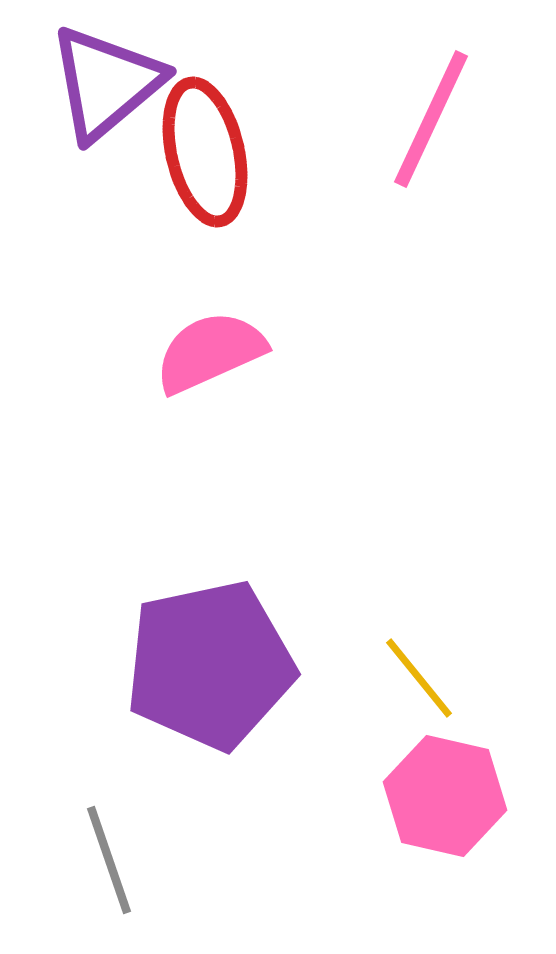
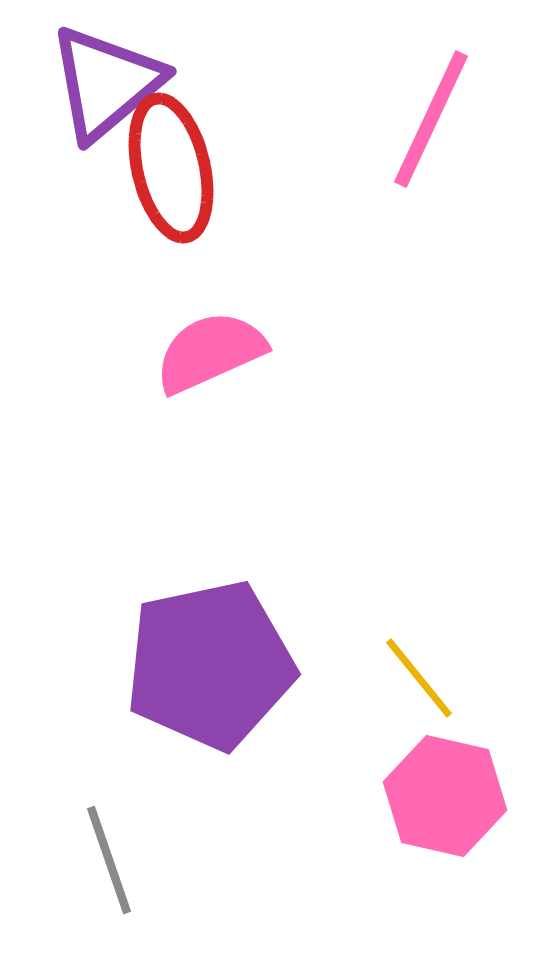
red ellipse: moved 34 px left, 16 px down
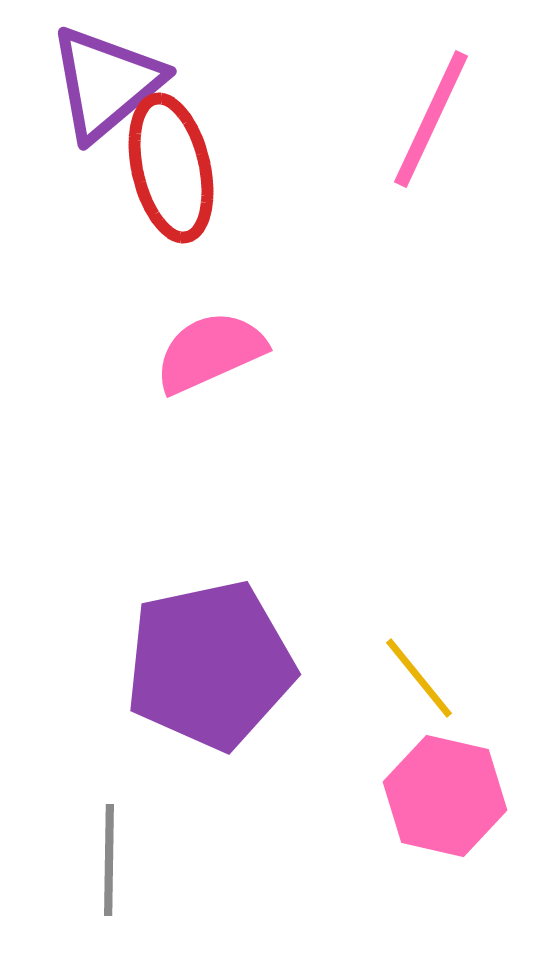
gray line: rotated 20 degrees clockwise
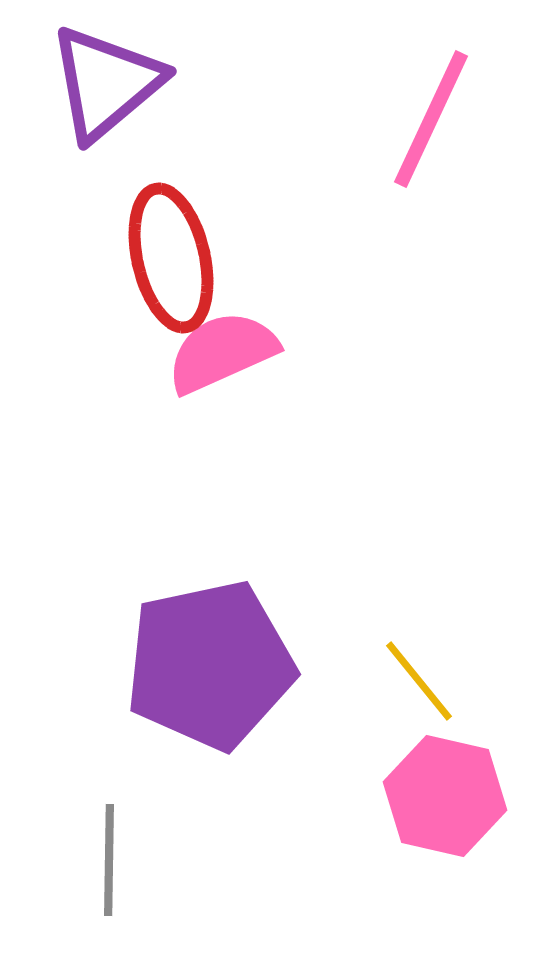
red ellipse: moved 90 px down
pink semicircle: moved 12 px right
yellow line: moved 3 px down
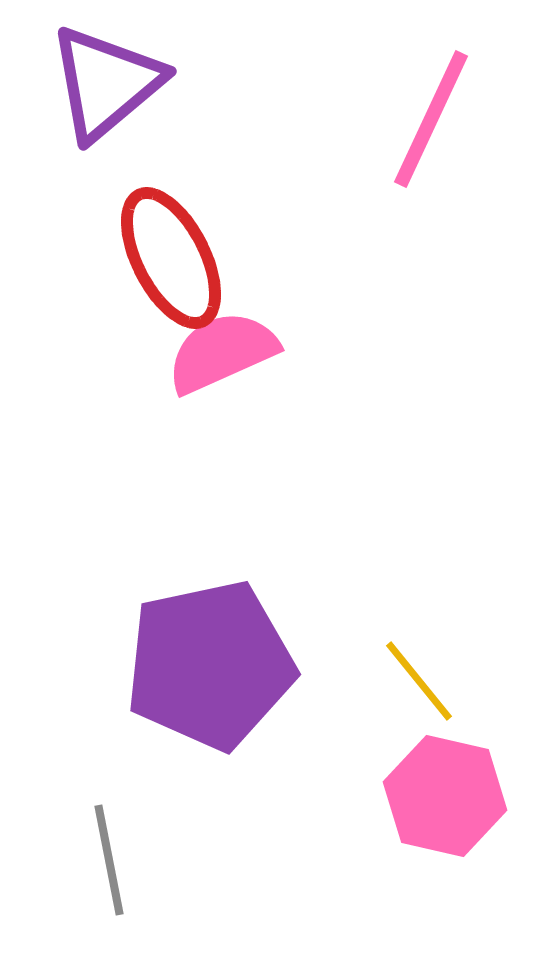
red ellipse: rotated 14 degrees counterclockwise
gray line: rotated 12 degrees counterclockwise
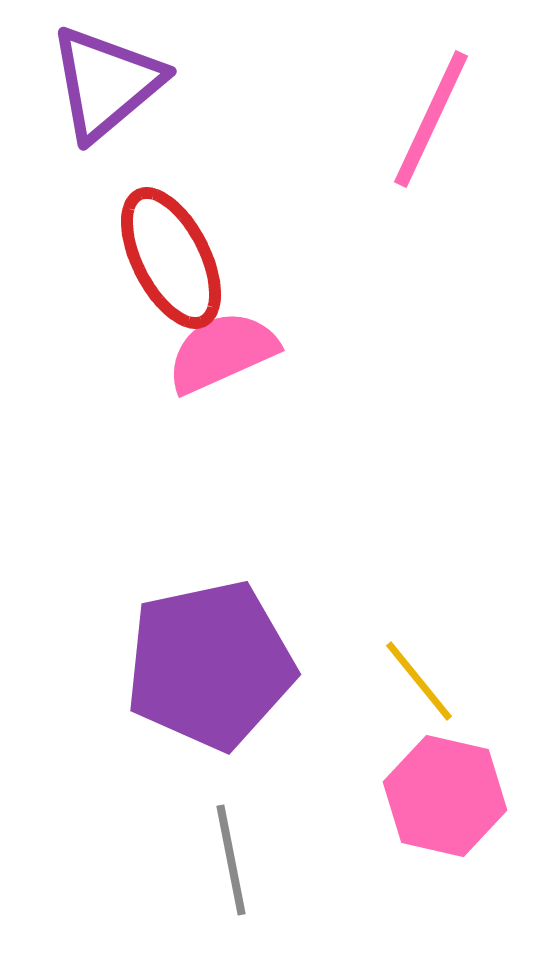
gray line: moved 122 px right
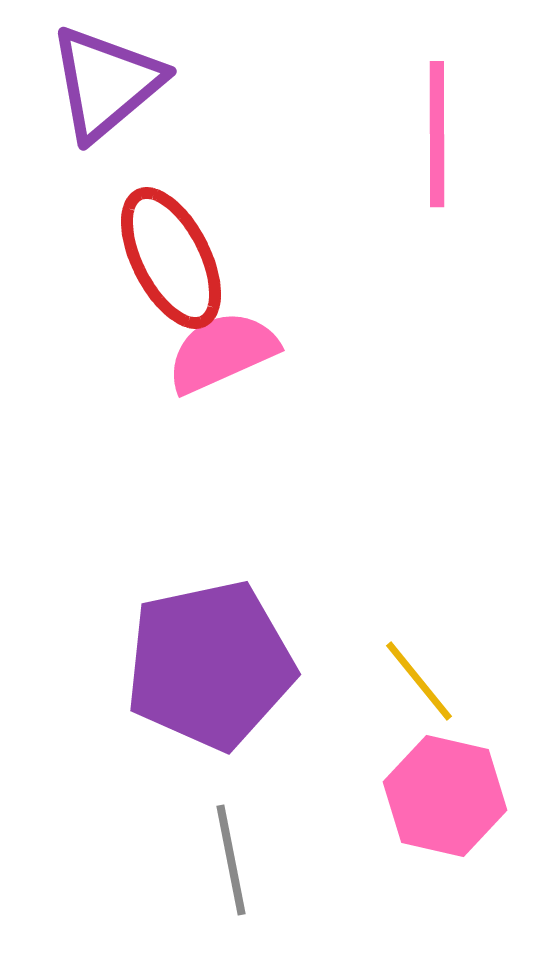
pink line: moved 6 px right, 15 px down; rotated 25 degrees counterclockwise
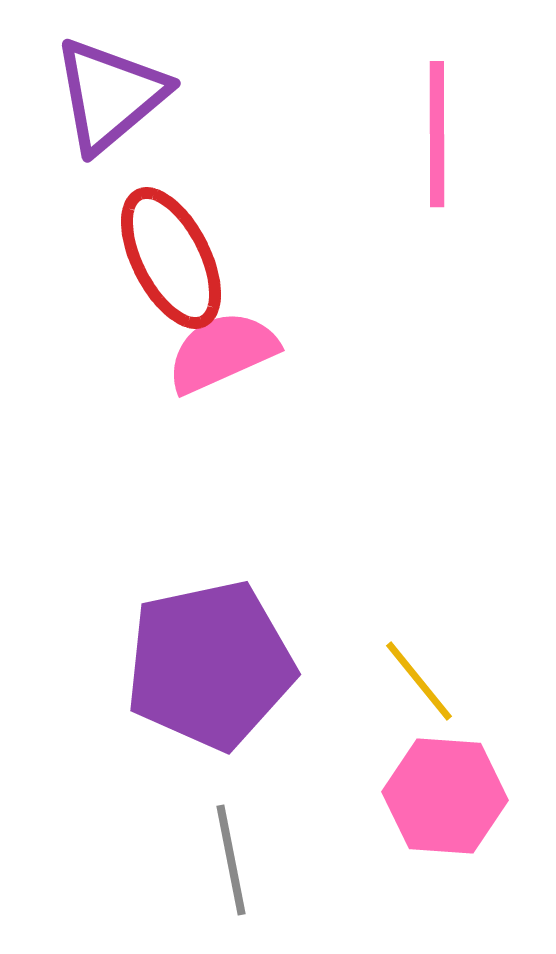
purple triangle: moved 4 px right, 12 px down
pink hexagon: rotated 9 degrees counterclockwise
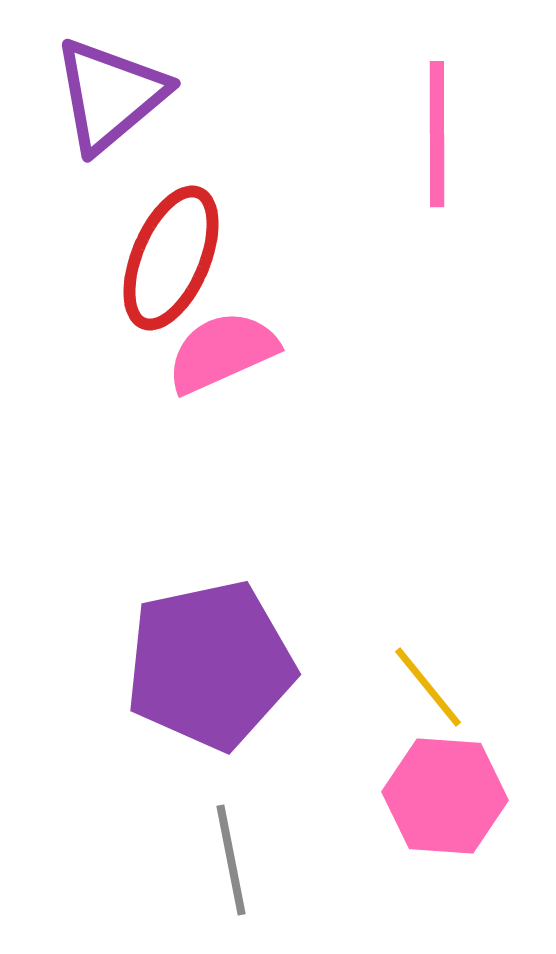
red ellipse: rotated 50 degrees clockwise
yellow line: moved 9 px right, 6 px down
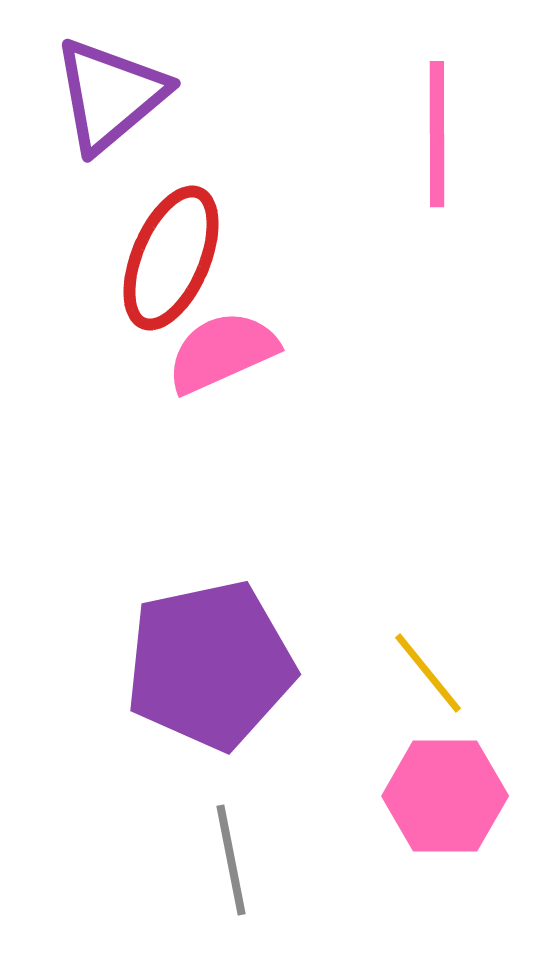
yellow line: moved 14 px up
pink hexagon: rotated 4 degrees counterclockwise
